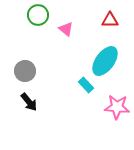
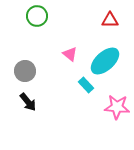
green circle: moved 1 px left, 1 px down
pink triangle: moved 4 px right, 25 px down
cyan ellipse: rotated 12 degrees clockwise
black arrow: moved 1 px left
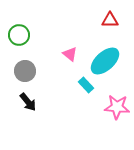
green circle: moved 18 px left, 19 px down
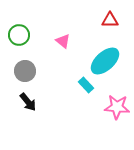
pink triangle: moved 7 px left, 13 px up
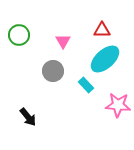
red triangle: moved 8 px left, 10 px down
pink triangle: rotated 21 degrees clockwise
cyan ellipse: moved 2 px up
gray circle: moved 28 px right
black arrow: moved 15 px down
pink star: moved 1 px right, 2 px up
